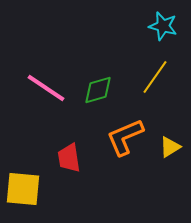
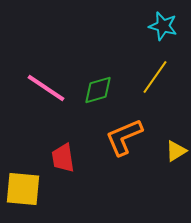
orange L-shape: moved 1 px left
yellow triangle: moved 6 px right, 4 px down
red trapezoid: moved 6 px left
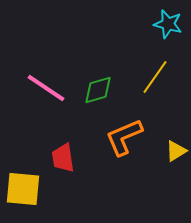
cyan star: moved 5 px right, 2 px up
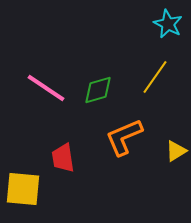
cyan star: rotated 12 degrees clockwise
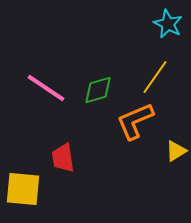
orange L-shape: moved 11 px right, 16 px up
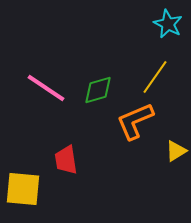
red trapezoid: moved 3 px right, 2 px down
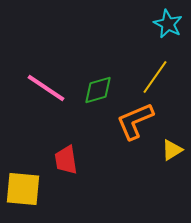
yellow triangle: moved 4 px left, 1 px up
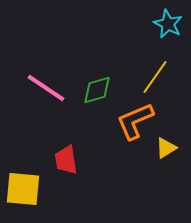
green diamond: moved 1 px left
yellow triangle: moved 6 px left, 2 px up
